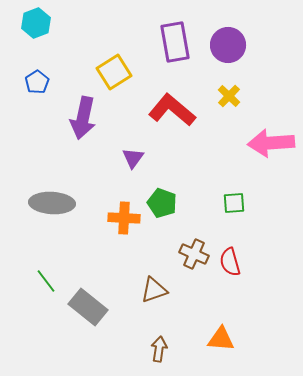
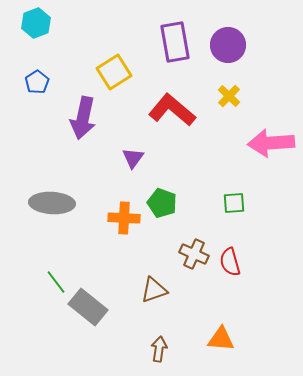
green line: moved 10 px right, 1 px down
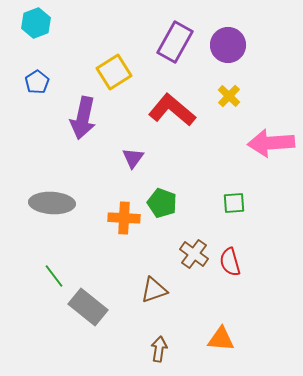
purple rectangle: rotated 39 degrees clockwise
brown cross: rotated 12 degrees clockwise
green line: moved 2 px left, 6 px up
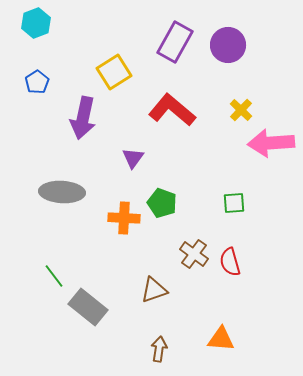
yellow cross: moved 12 px right, 14 px down
gray ellipse: moved 10 px right, 11 px up
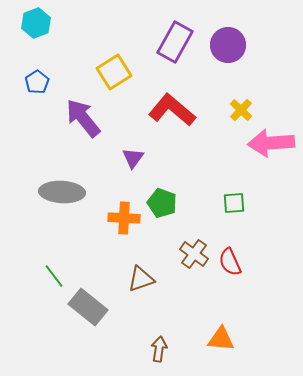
purple arrow: rotated 129 degrees clockwise
red semicircle: rotated 8 degrees counterclockwise
brown triangle: moved 13 px left, 11 px up
